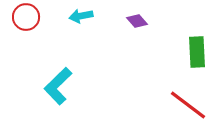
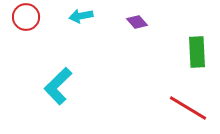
purple diamond: moved 1 px down
red line: moved 3 px down; rotated 6 degrees counterclockwise
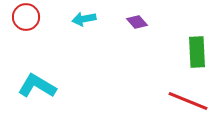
cyan arrow: moved 3 px right, 3 px down
cyan L-shape: moved 21 px left; rotated 75 degrees clockwise
red line: moved 7 px up; rotated 9 degrees counterclockwise
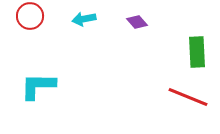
red circle: moved 4 px right, 1 px up
cyan L-shape: moved 1 px right; rotated 30 degrees counterclockwise
red line: moved 4 px up
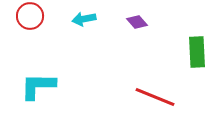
red line: moved 33 px left
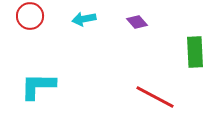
green rectangle: moved 2 px left
red line: rotated 6 degrees clockwise
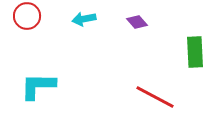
red circle: moved 3 px left
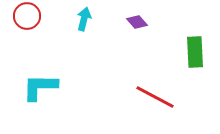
cyan arrow: rotated 115 degrees clockwise
cyan L-shape: moved 2 px right, 1 px down
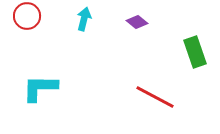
purple diamond: rotated 10 degrees counterclockwise
green rectangle: rotated 16 degrees counterclockwise
cyan L-shape: moved 1 px down
